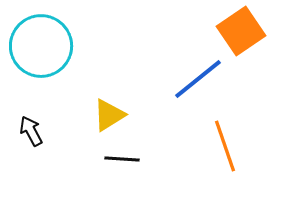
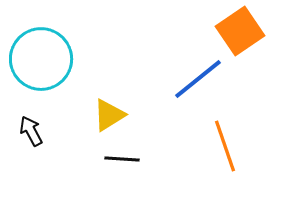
orange square: moved 1 px left
cyan circle: moved 13 px down
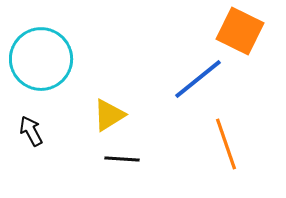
orange square: rotated 30 degrees counterclockwise
orange line: moved 1 px right, 2 px up
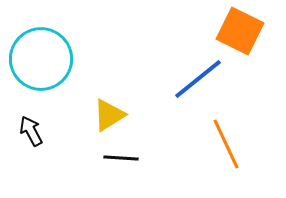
orange line: rotated 6 degrees counterclockwise
black line: moved 1 px left, 1 px up
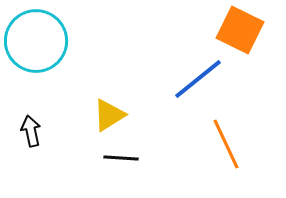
orange square: moved 1 px up
cyan circle: moved 5 px left, 18 px up
black arrow: rotated 16 degrees clockwise
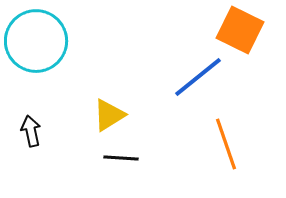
blue line: moved 2 px up
orange line: rotated 6 degrees clockwise
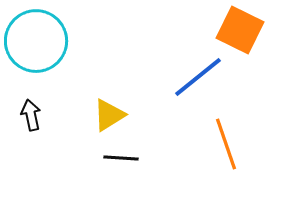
black arrow: moved 16 px up
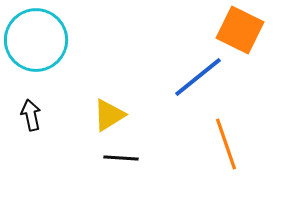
cyan circle: moved 1 px up
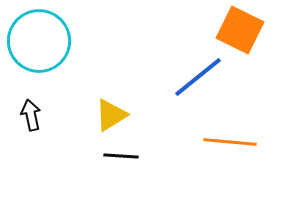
cyan circle: moved 3 px right, 1 px down
yellow triangle: moved 2 px right
orange line: moved 4 px right, 2 px up; rotated 66 degrees counterclockwise
black line: moved 2 px up
